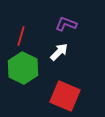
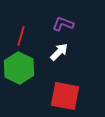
purple L-shape: moved 3 px left
green hexagon: moved 4 px left
red square: rotated 12 degrees counterclockwise
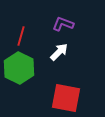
red square: moved 1 px right, 2 px down
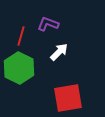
purple L-shape: moved 15 px left
red square: moved 2 px right; rotated 20 degrees counterclockwise
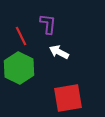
purple L-shape: rotated 75 degrees clockwise
red line: rotated 42 degrees counterclockwise
white arrow: rotated 108 degrees counterclockwise
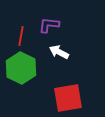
purple L-shape: moved 1 px right, 1 px down; rotated 90 degrees counterclockwise
red line: rotated 36 degrees clockwise
green hexagon: moved 2 px right
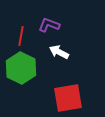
purple L-shape: rotated 15 degrees clockwise
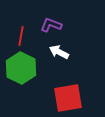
purple L-shape: moved 2 px right
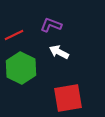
red line: moved 7 px left, 1 px up; rotated 54 degrees clockwise
